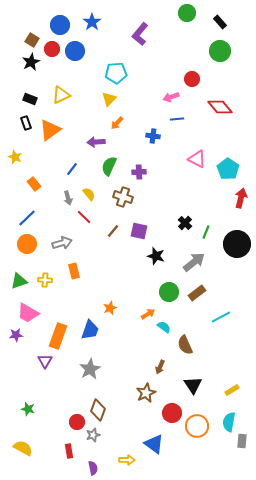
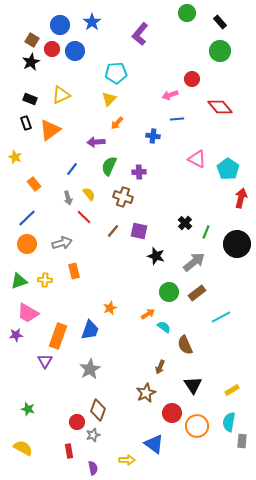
pink arrow at (171, 97): moved 1 px left, 2 px up
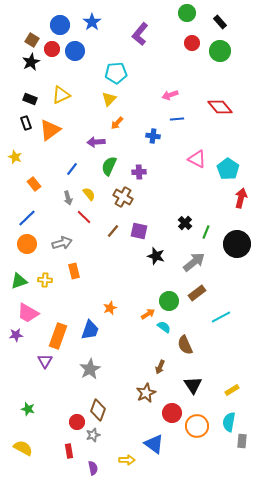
red circle at (192, 79): moved 36 px up
brown cross at (123, 197): rotated 12 degrees clockwise
green circle at (169, 292): moved 9 px down
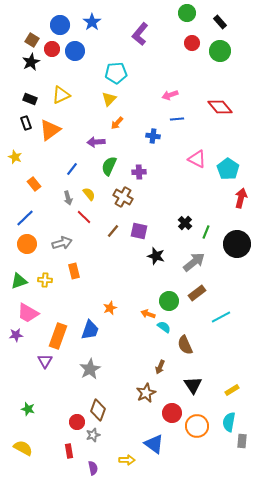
blue line at (27, 218): moved 2 px left
orange arrow at (148, 314): rotated 128 degrees counterclockwise
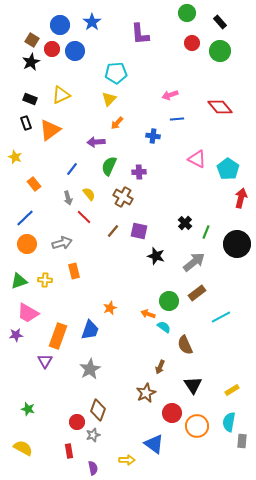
purple L-shape at (140, 34): rotated 45 degrees counterclockwise
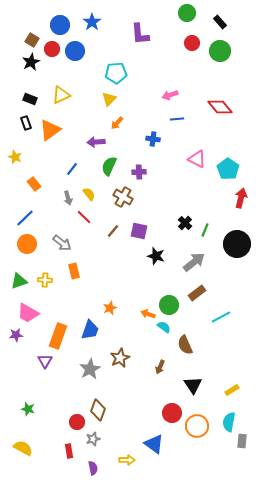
blue cross at (153, 136): moved 3 px down
green line at (206, 232): moved 1 px left, 2 px up
gray arrow at (62, 243): rotated 54 degrees clockwise
green circle at (169, 301): moved 4 px down
brown star at (146, 393): moved 26 px left, 35 px up
gray star at (93, 435): moved 4 px down
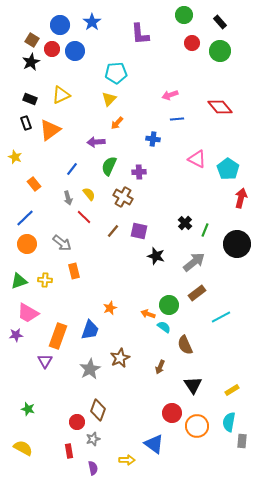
green circle at (187, 13): moved 3 px left, 2 px down
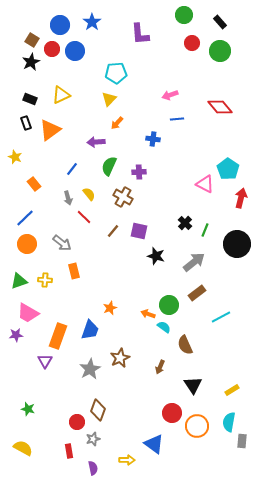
pink triangle at (197, 159): moved 8 px right, 25 px down
